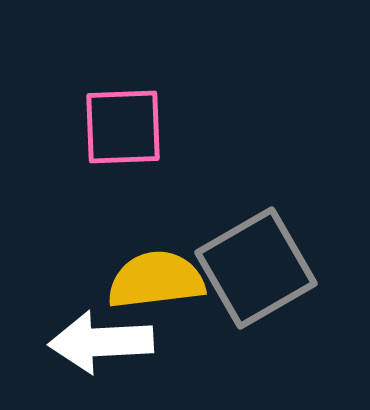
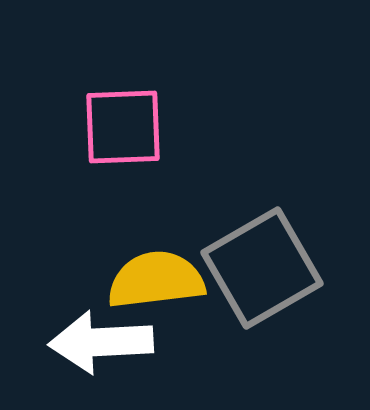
gray square: moved 6 px right
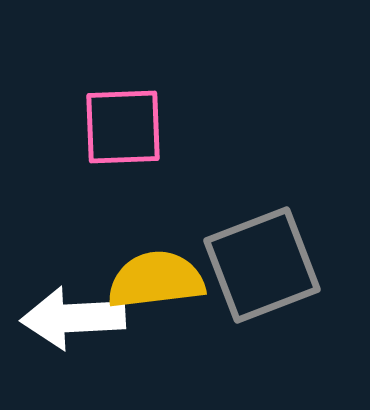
gray square: moved 3 px up; rotated 9 degrees clockwise
white arrow: moved 28 px left, 24 px up
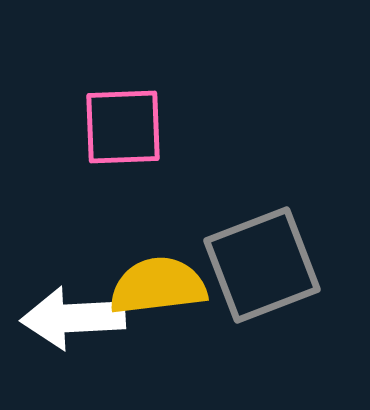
yellow semicircle: moved 2 px right, 6 px down
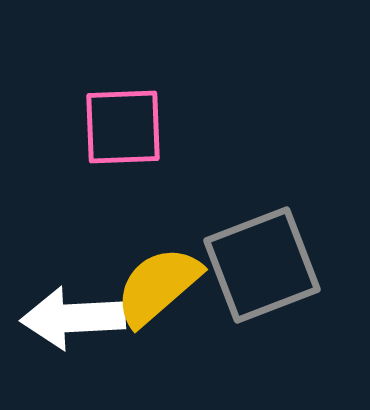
yellow semicircle: rotated 34 degrees counterclockwise
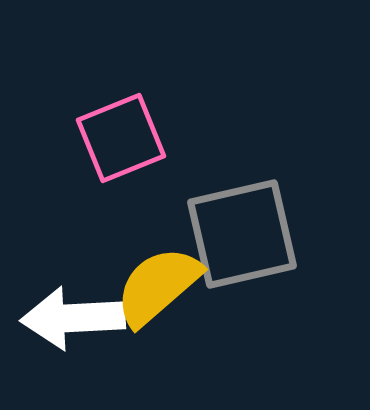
pink square: moved 2 px left, 11 px down; rotated 20 degrees counterclockwise
gray square: moved 20 px left, 31 px up; rotated 8 degrees clockwise
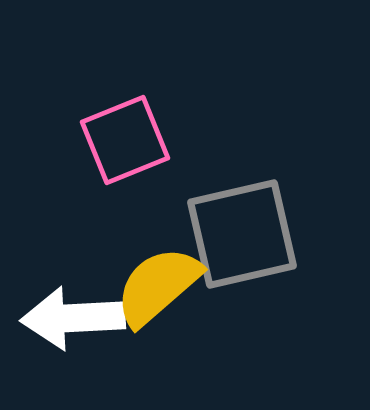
pink square: moved 4 px right, 2 px down
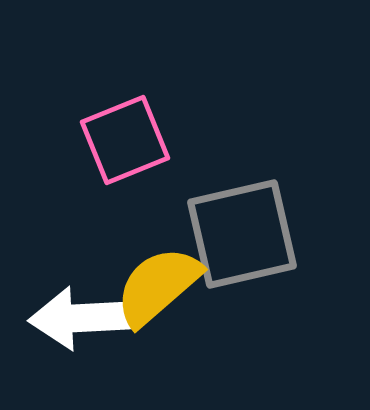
white arrow: moved 8 px right
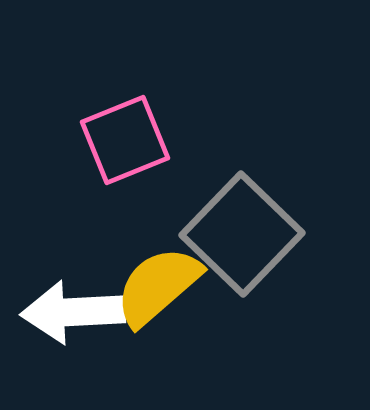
gray square: rotated 33 degrees counterclockwise
white arrow: moved 8 px left, 6 px up
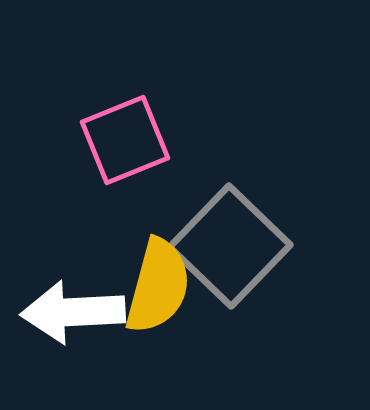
gray square: moved 12 px left, 12 px down
yellow semicircle: rotated 146 degrees clockwise
